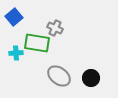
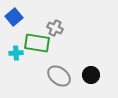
black circle: moved 3 px up
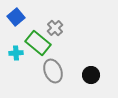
blue square: moved 2 px right
gray cross: rotated 21 degrees clockwise
green rectangle: moved 1 px right; rotated 30 degrees clockwise
gray ellipse: moved 6 px left, 5 px up; rotated 30 degrees clockwise
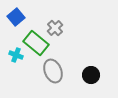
green rectangle: moved 2 px left
cyan cross: moved 2 px down; rotated 24 degrees clockwise
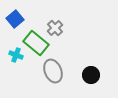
blue square: moved 1 px left, 2 px down
